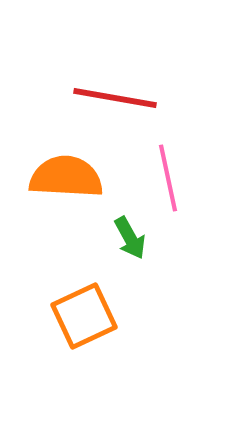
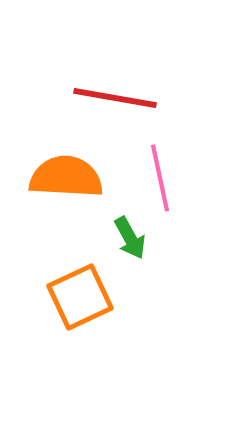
pink line: moved 8 px left
orange square: moved 4 px left, 19 px up
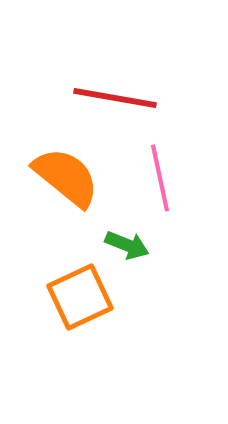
orange semicircle: rotated 36 degrees clockwise
green arrow: moved 3 px left, 7 px down; rotated 39 degrees counterclockwise
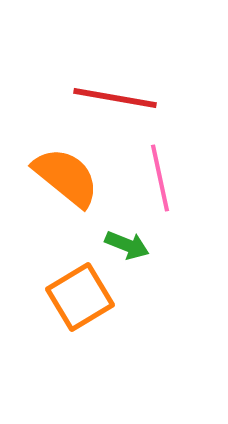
orange square: rotated 6 degrees counterclockwise
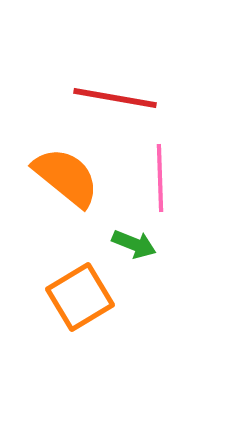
pink line: rotated 10 degrees clockwise
green arrow: moved 7 px right, 1 px up
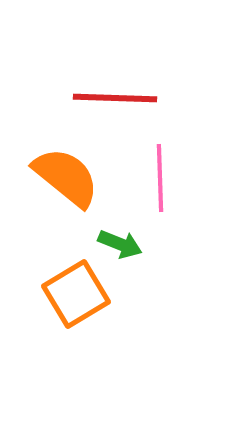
red line: rotated 8 degrees counterclockwise
green arrow: moved 14 px left
orange square: moved 4 px left, 3 px up
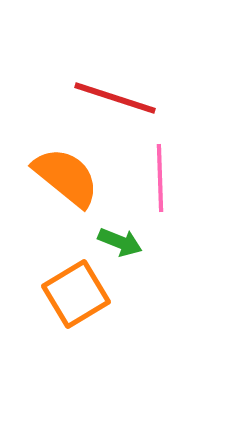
red line: rotated 16 degrees clockwise
green arrow: moved 2 px up
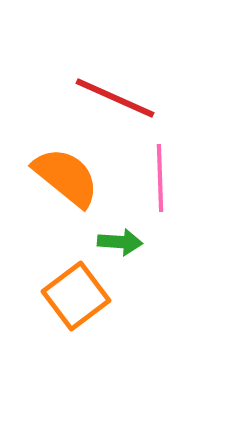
red line: rotated 6 degrees clockwise
green arrow: rotated 18 degrees counterclockwise
orange square: moved 2 px down; rotated 6 degrees counterclockwise
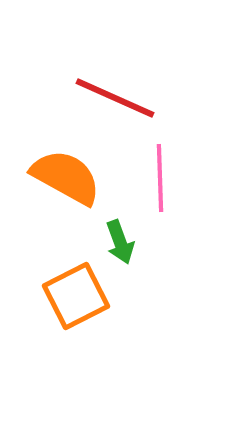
orange semicircle: rotated 10 degrees counterclockwise
green arrow: rotated 66 degrees clockwise
orange square: rotated 10 degrees clockwise
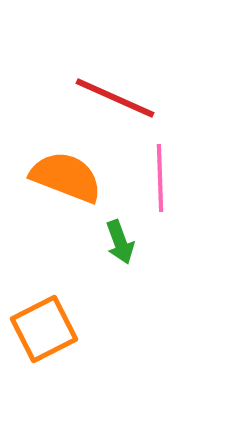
orange semicircle: rotated 8 degrees counterclockwise
orange square: moved 32 px left, 33 px down
